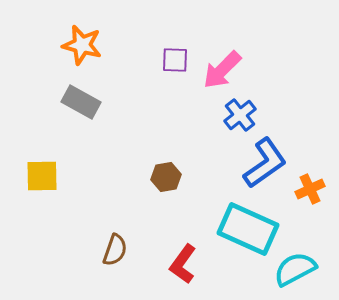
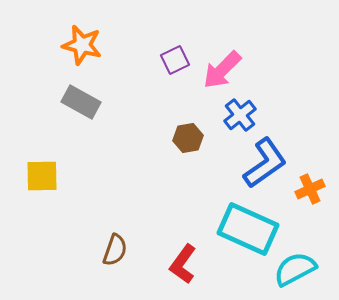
purple square: rotated 28 degrees counterclockwise
brown hexagon: moved 22 px right, 39 px up
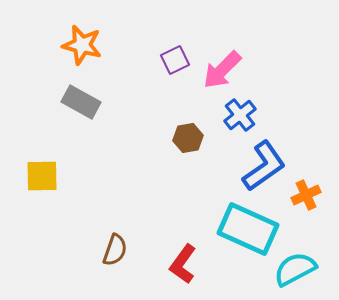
blue L-shape: moved 1 px left, 3 px down
orange cross: moved 4 px left, 6 px down
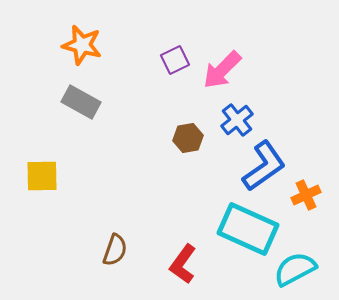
blue cross: moved 3 px left, 5 px down
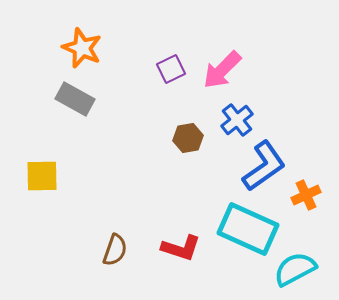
orange star: moved 3 px down; rotated 9 degrees clockwise
purple square: moved 4 px left, 9 px down
gray rectangle: moved 6 px left, 3 px up
red L-shape: moved 2 px left, 16 px up; rotated 108 degrees counterclockwise
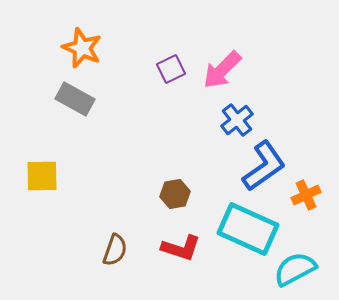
brown hexagon: moved 13 px left, 56 px down
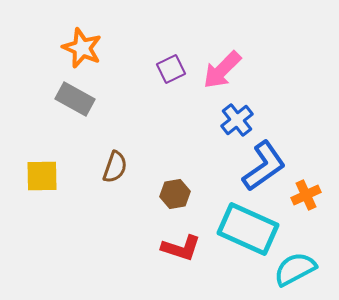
brown semicircle: moved 83 px up
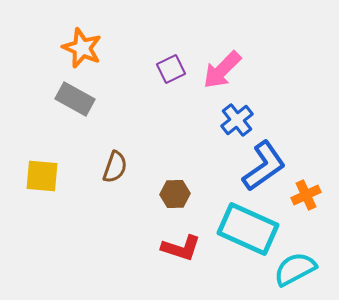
yellow square: rotated 6 degrees clockwise
brown hexagon: rotated 8 degrees clockwise
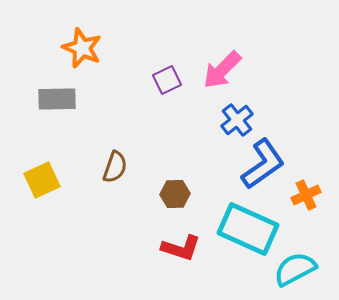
purple square: moved 4 px left, 11 px down
gray rectangle: moved 18 px left; rotated 30 degrees counterclockwise
blue L-shape: moved 1 px left, 2 px up
yellow square: moved 4 px down; rotated 30 degrees counterclockwise
